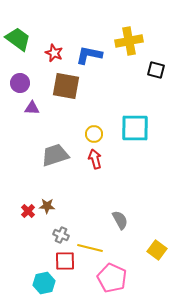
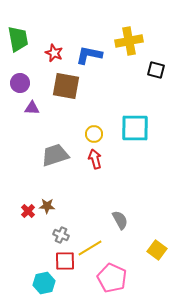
green trapezoid: rotated 44 degrees clockwise
yellow line: rotated 45 degrees counterclockwise
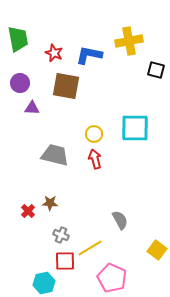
gray trapezoid: rotated 32 degrees clockwise
brown star: moved 3 px right, 3 px up
